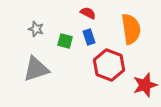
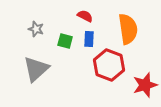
red semicircle: moved 3 px left, 3 px down
orange semicircle: moved 3 px left
blue rectangle: moved 2 px down; rotated 21 degrees clockwise
gray triangle: rotated 24 degrees counterclockwise
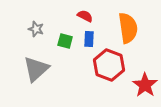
orange semicircle: moved 1 px up
red star: rotated 20 degrees counterclockwise
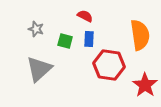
orange semicircle: moved 12 px right, 7 px down
red hexagon: rotated 12 degrees counterclockwise
gray triangle: moved 3 px right
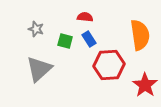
red semicircle: moved 1 px down; rotated 21 degrees counterclockwise
blue rectangle: rotated 35 degrees counterclockwise
red hexagon: rotated 12 degrees counterclockwise
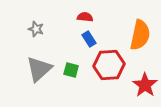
orange semicircle: rotated 20 degrees clockwise
green square: moved 6 px right, 29 px down
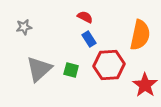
red semicircle: rotated 21 degrees clockwise
gray star: moved 12 px left, 2 px up; rotated 28 degrees counterclockwise
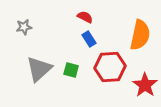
red hexagon: moved 1 px right, 2 px down
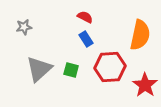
blue rectangle: moved 3 px left
